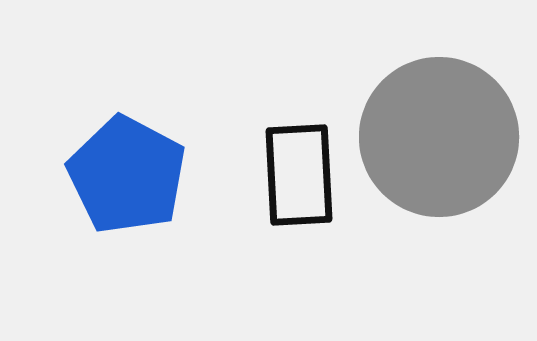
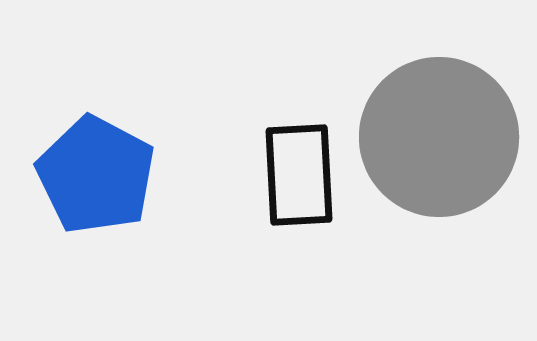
blue pentagon: moved 31 px left
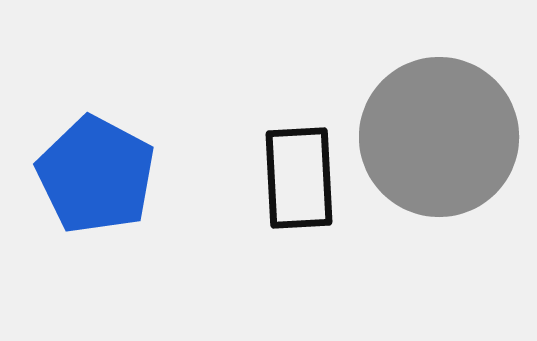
black rectangle: moved 3 px down
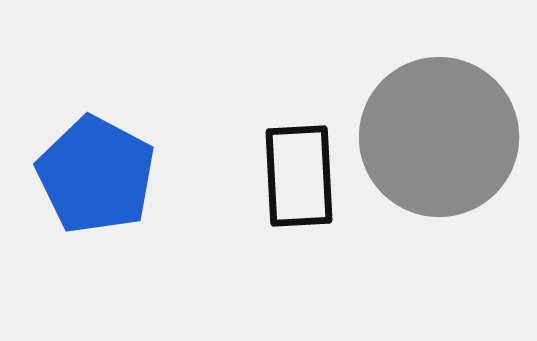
black rectangle: moved 2 px up
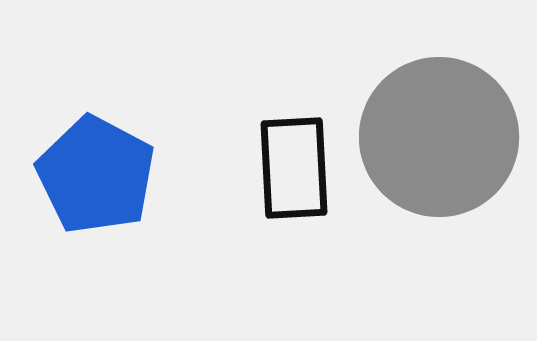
black rectangle: moved 5 px left, 8 px up
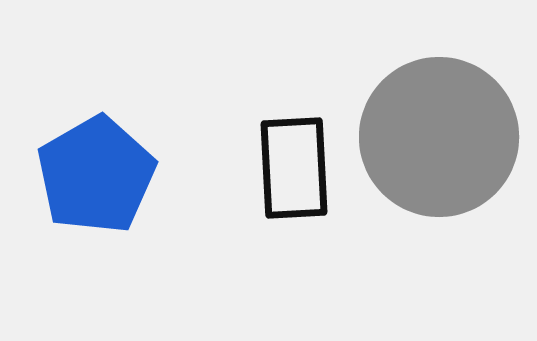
blue pentagon: rotated 14 degrees clockwise
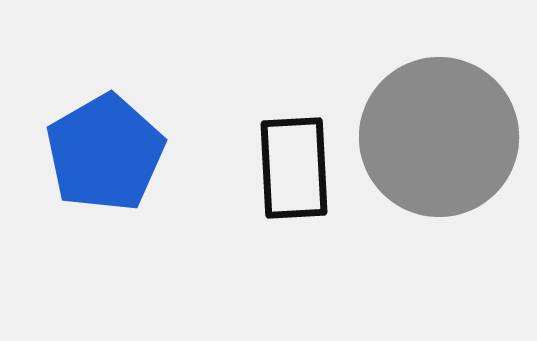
blue pentagon: moved 9 px right, 22 px up
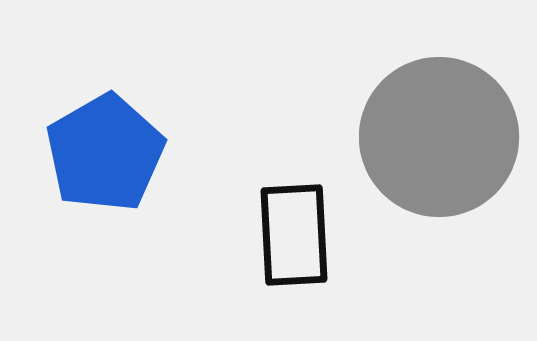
black rectangle: moved 67 px down
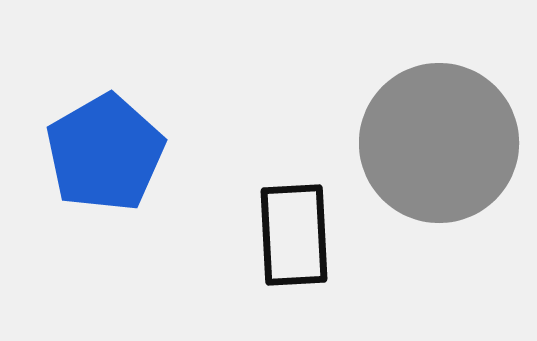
gray circle: moved 6 px down
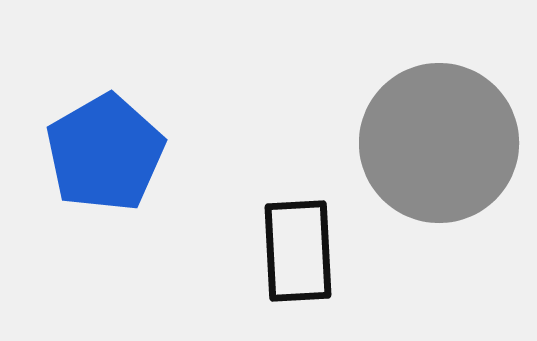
black rectangle: moved 4 px right, 16 px down
